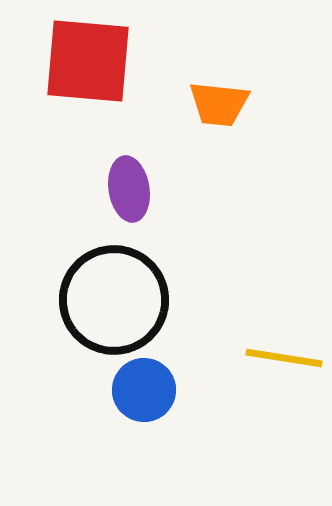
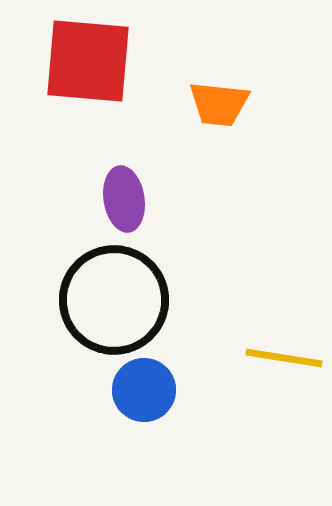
purple ellipse: moved 5 px left, 10 px down
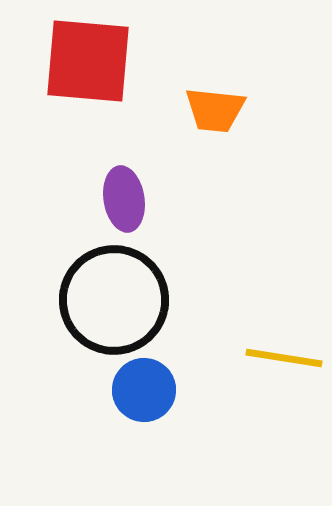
orange trapezoid: moved 4 px left, 6 px down
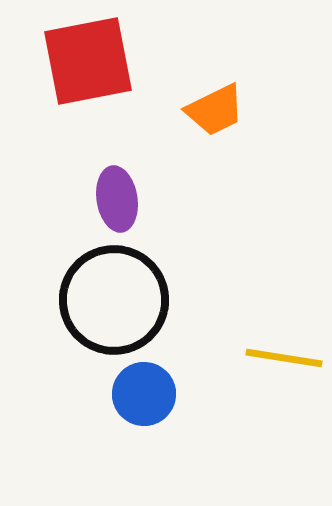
red square: rotated 16 degrees counterclockwise
orange trapezoid: rotated 32 degrees counterclockwise
purple ellipse: moved 7 px left
blue circle: moved 4 px down
